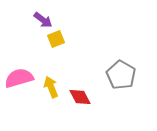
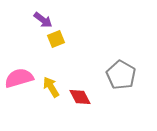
yellow arrow: rotated 10 degrees counterclockwise
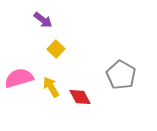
yellow square: moved 10 px down; rotated 24 degrees counterclockwise
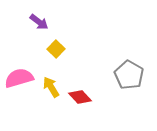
purple arrow: moved 4 px left, 2 px down
gray pentagon: moved 8 px right
red diamond: rotated 15 degrees counterclockwise
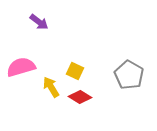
yellow square: moved 19 px right, 22 px down; rotated 18 degrees counterclockwise
pink semicircle: moved 2 px right, 11 px up
red diamond: rotated 15 degrees counterclockwise
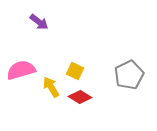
pink semicircle: moved 3 px down
gray pentagon: rotated 16 degrees clockwise
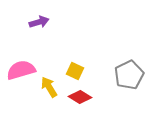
purple arrow: rotated 54 degrees counterclockwise
yellow arrow: moved 2 px left
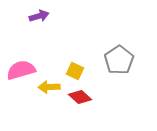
purple arrow: moved 6 px up
gray pentagon: moved 10 px left, 15 px up; rotated 8 degrees counterclockwise
yellow arrow: rotated 60 degrees counterclockwise
red diamond: rotated 10 degrees clockwise
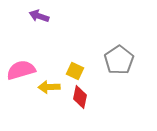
purple arrow: rotated 144 degrees counterclockwise
red diamond: rotated 60 degrees clockwise
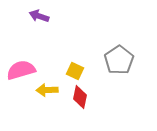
yellow arrow: moved 2 px left, 3 px down
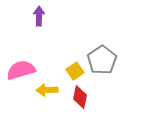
purple arrow: rotated 72 degrees clockwise
gray pentagon: moved 17 px left
yellow square: rotated 30 degrees clockwise
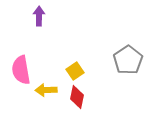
gray pentagon: moved 26 px right
pink semicircle: rotated 84 degrees counterclockwise
yellow arrow: moved 1 px left
red diamond: moved 3 px left
